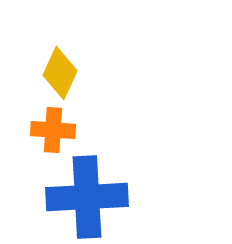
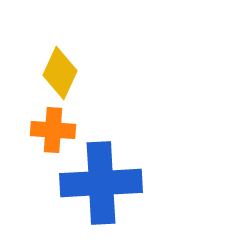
blue cross: moved 14 px right, 14 px up
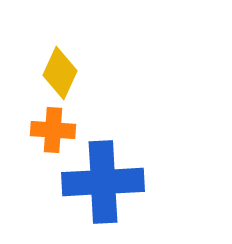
blue cross: moved 2 px right, 1 px up
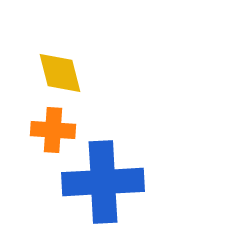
yellow diamond: rotated 39 degrees counterclockwise
